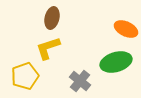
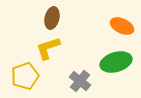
orange ellipse: moved 4 px left, 3 px up
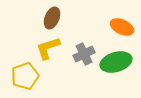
brown ellipse: rotated 10 degrees clockwise
orange ellipse: moved 1 px down
gray cross: moved 4 px right, 27 px up; rotated 25 degrees clockwise
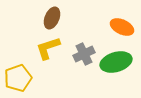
yellow pentagon: moved 7 px left, 2 px down
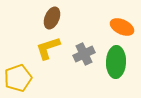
green ellipse: rotated 72 degrees counterclockwise
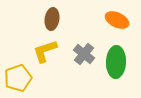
brown ellipse: moved 1 px down; rotated 15 degrees counterclockwise
orange ellipse: moved 5 px left, 7 px up
yellow L-shape: moved 3 px left, 3 px down
gray cross: rotated 25 degrees counterclockwise
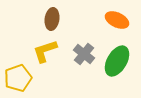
green ellipse: moved 1 px right, 1 px up; rotated 28 degrees clockwise
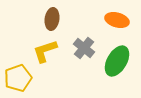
orange ellipse: rotated 10 degrees counterclockwise
gray cross: moved 6 px up
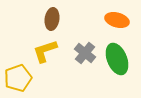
gray cross: moved 1 px right, 5 px down
green ellipse: moved 2 px up; rotated 52 degrees counterclockwise
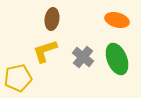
gray cross: moved 2 px left, 4 px down
yellow pentagon: rotated 8 degrees clockwise
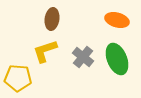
yellow pentagon: rotated 16 degrees clockwise
